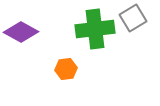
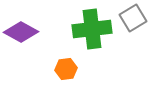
green cross: moved 3 px left
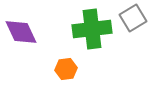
purple diamond: rotated 36 degrees clockwise
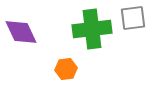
gray square: rotated 24 degrees clockwise
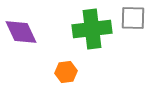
gray square: rotated 8 degrees clockwise
orange hexagon: moved 3 px down
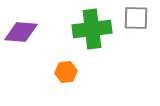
gray square: moved 3 px right
purple diamond: rotated 60 degrees counterclockwise
